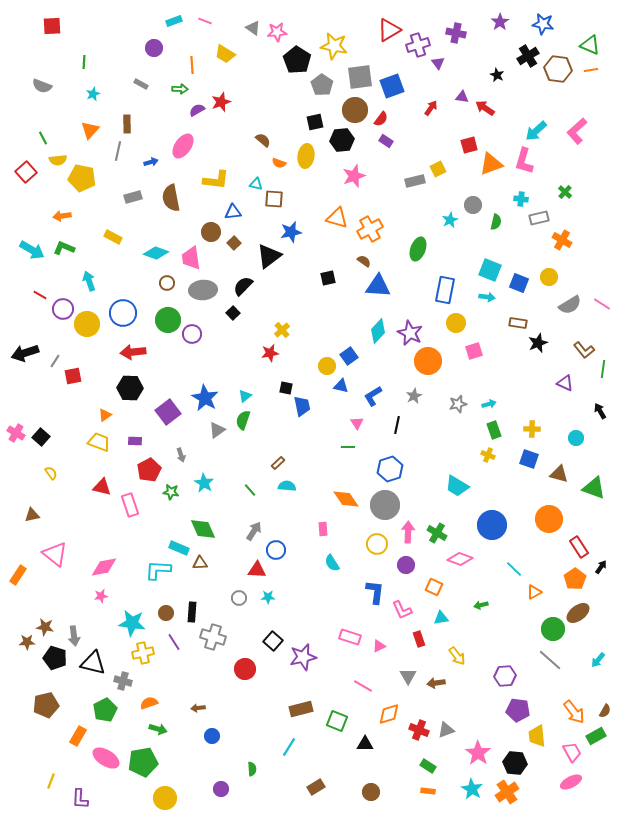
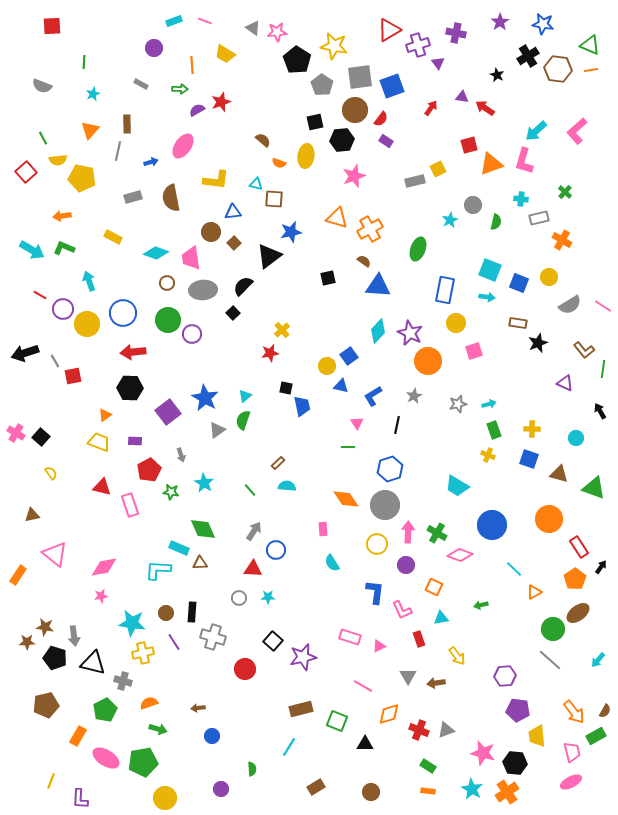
pink line at (602, 304): moved 1 px right, 2 px down
gray line at (55, 361): rotated 64 degrees counterclockwise
pink diamond at (460, 559): moved 4 px up
red triangle at (257, 570): moved 4 px left, 1 px up
pink trapezoid at (572, 752): rotated 15 degrees clockwise
pink star at (478, 753): moved 5 px right; rotated 20 degrees counterclockwise
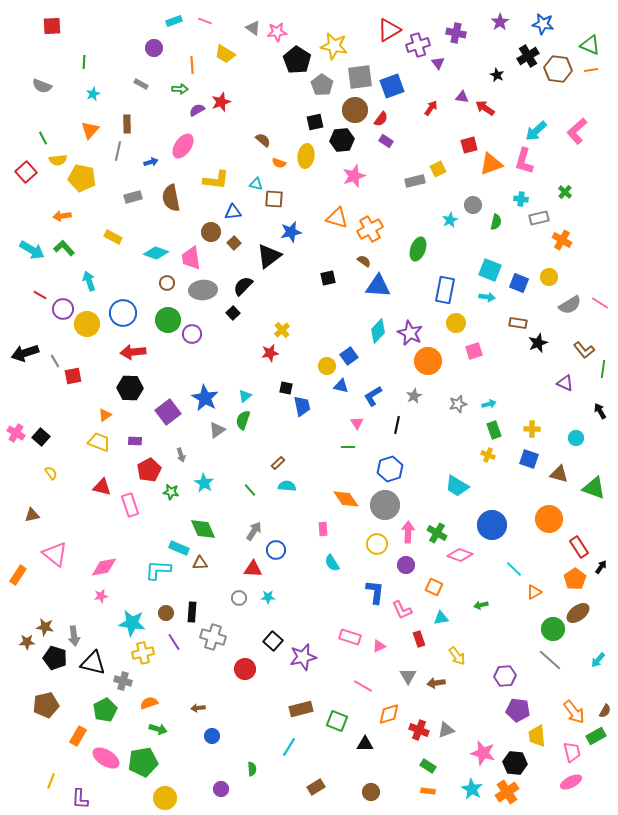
green L-shape at (64, 248): rotated 25 degrees clockwise
pink line at (603, 306): moved 3 px left, 3 px up
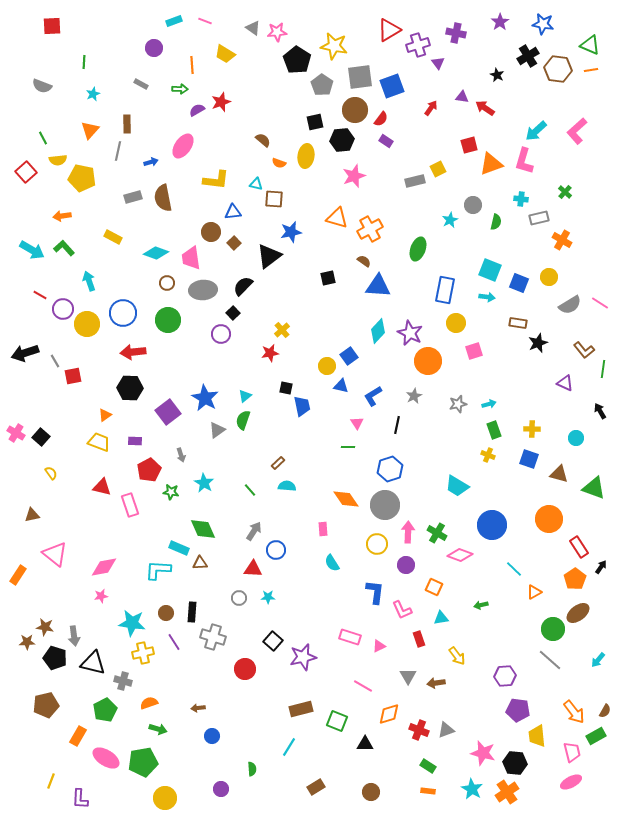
brown semicircle at (171, 198): moved 8 px left
purple circle at (192, 334): moved 29 px right
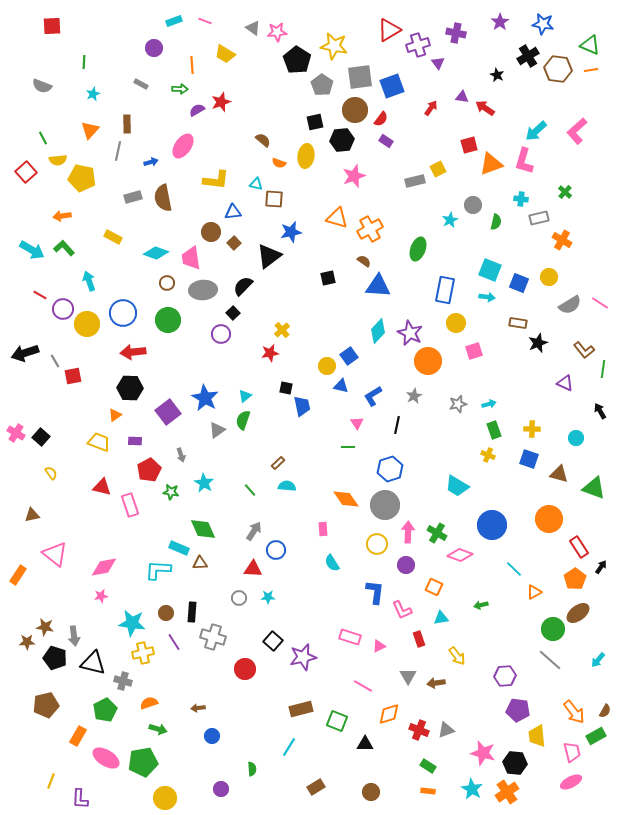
orange triangle at (105, 415): moved 10 px right
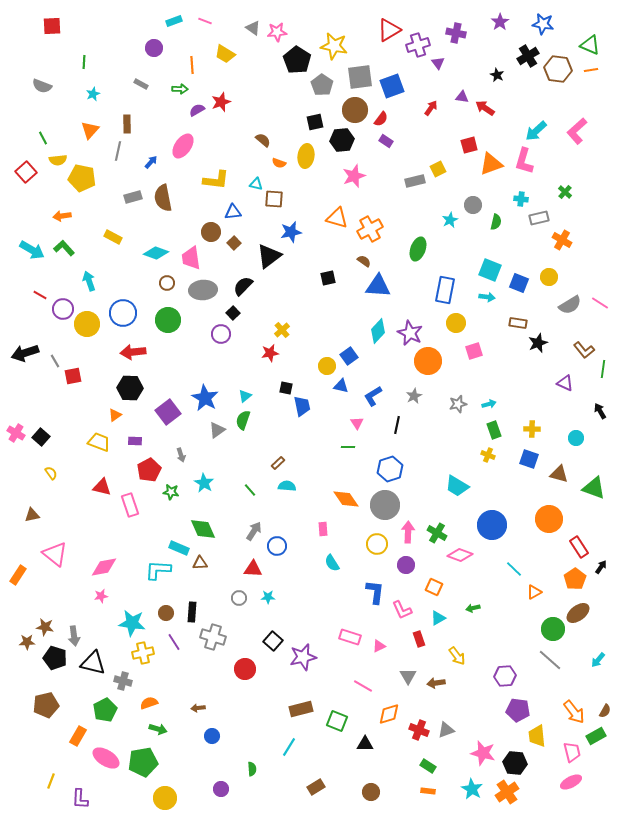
blue arrow at (151, 162): rotated 32 degrees counterclockwise
blue circle at (276, 550): moved 1 px right, 4 px up
green arrow at (481, 605): moved 8 px left, 3 px down
cyan triangle at (441, 618): moved 3 px left; rotated 21 degrees counterclockwise
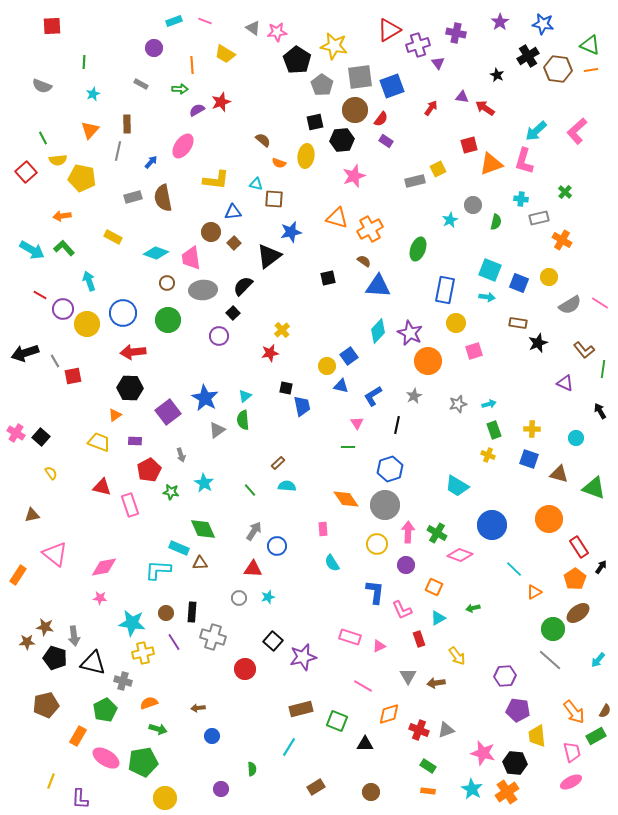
purple circle at (221, 334): moved 2 px left, 2 px down
green semicircle at (243, 420): rotated 24 degrees counterclockwise
pink star at (101, 596): moved 1 px left, 2 px down; rotated 16 degrees clockwise
cyan star at (268, 597): rotated 16 degrees counterclockwise
